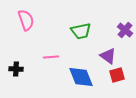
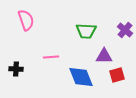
green trapezoid: moved 5 px right; rotated 15 degrees clockwise
purple triangle: moved 4 px left; rotated 36 degrees counterclockwise
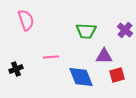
black cross: rotated 24 degrees counterclockwise
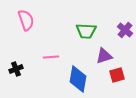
purple triangle: rotated 18 degrees counterclockwise
blue diamond: moved 3 px left, 2 px down; rotated 32 degrees clockwise
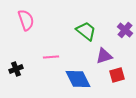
green trapezoid: rotated 145 degrees counterclockwise
blue diamond: rotated 36 degrees counterclockwise
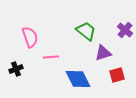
pink semicircle: moved 4 px right, 17 px down
purple triangle: moved 1 px left, 3 px up
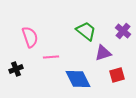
purple cross: moved 2 px left, 1 px down
